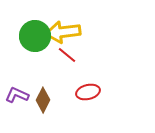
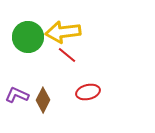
green circle: moved 7 px left, 1 px down
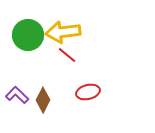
green circle: moved 2 px up
purple L-shape: rotated 20 degrees clockwise
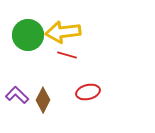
red line: rotated 24 degrees counterclockwise
